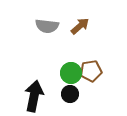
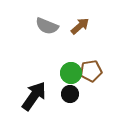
gray semicircle: rotated 15 degrees clockwise
black arrow: rotated 24 degrees clockwise
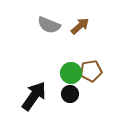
gray semicircle: moved 2 px right, 1 px up
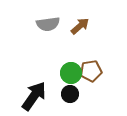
gray semicircle: moved 1 px left, 1 px up; rotated 30 degrees counterclockwise
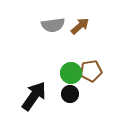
gray semicircle: moved 5 px right, 1 px down
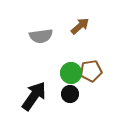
gray semicircle: moved 12 px left, 11 px down
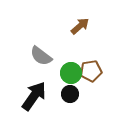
gray semicircle: moved 20 px down; rotated 45 degrees clockwise
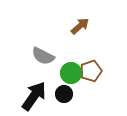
gray semicircle: moved 2 px right; rotated 10 degrees counterclockwise
brown pentagon: rotated 10 degrees counterclockwise
black circle: moved 6 px left
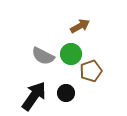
brown arrow: rotated 12 degrees clockwise
green circle: moved 19 px up
black circle: moved 2 px right, 1 px up
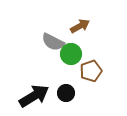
gray semicircle: moved 10 px right, 14 px up
black arrow: rotated 24 degrees clockwise
